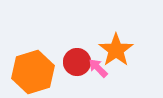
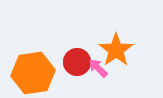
orange hexagon: moved 1 px down; rotated 9 degrees clockwise
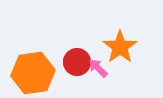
orange star: moved 4 px right, 3 px up
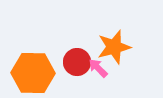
orange star: moved 6 px left; rotated 20 degrees clockwise
orange hexagon: rotated 9 degrees clockwise
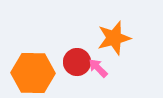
orange star: moved 9 px up
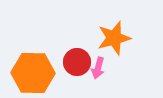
pink arrow: rotated 120 degrees counterclockwise
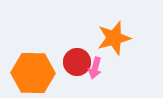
pink arrow: moved 3 px left
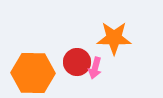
orange star: rotated 16 degrees clockwise
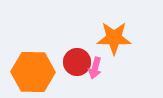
orange hexagon: moved 1 px up
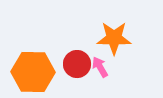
red circle: moved 2 px down
pink arrow: moved 5 px right, 1 px up; rotated 135 degrees clockwise
